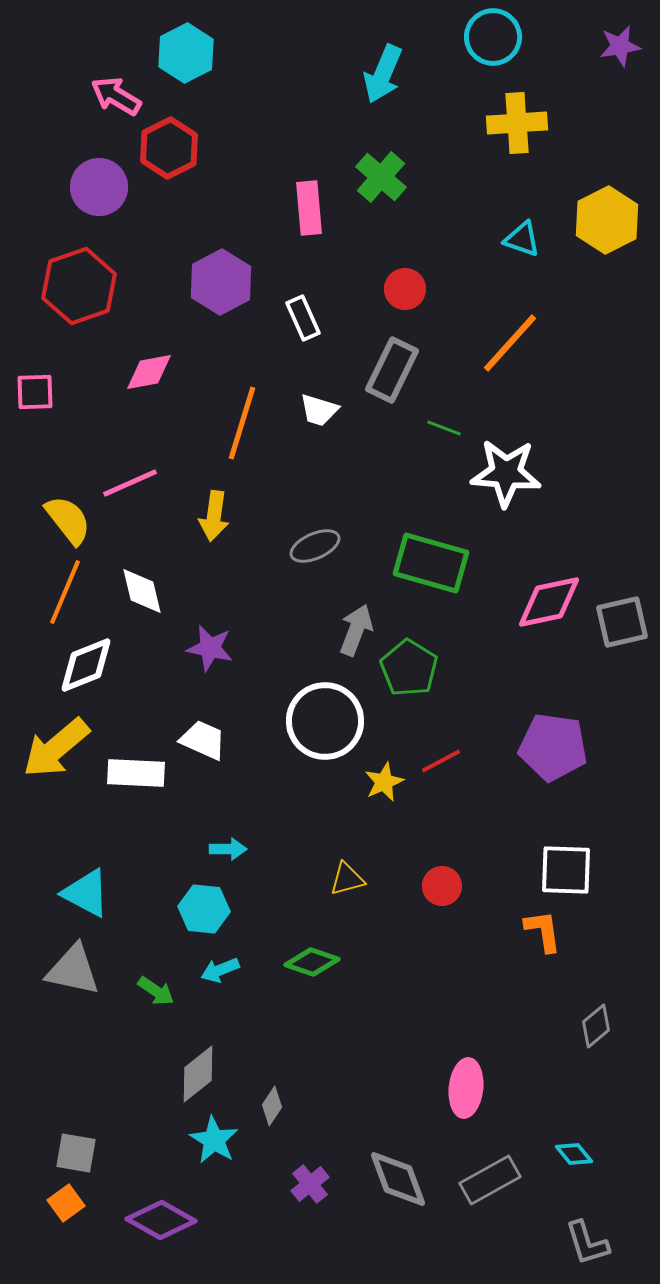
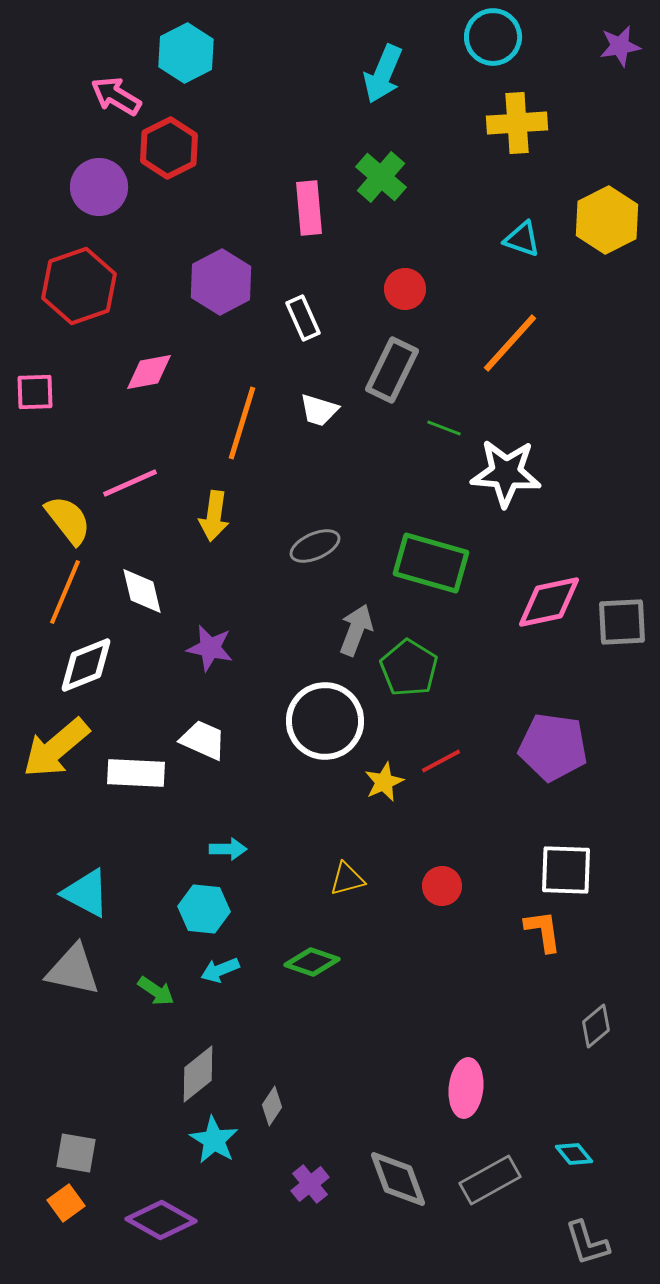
gray square at (622, 622): rotated 10 degrees clockwise
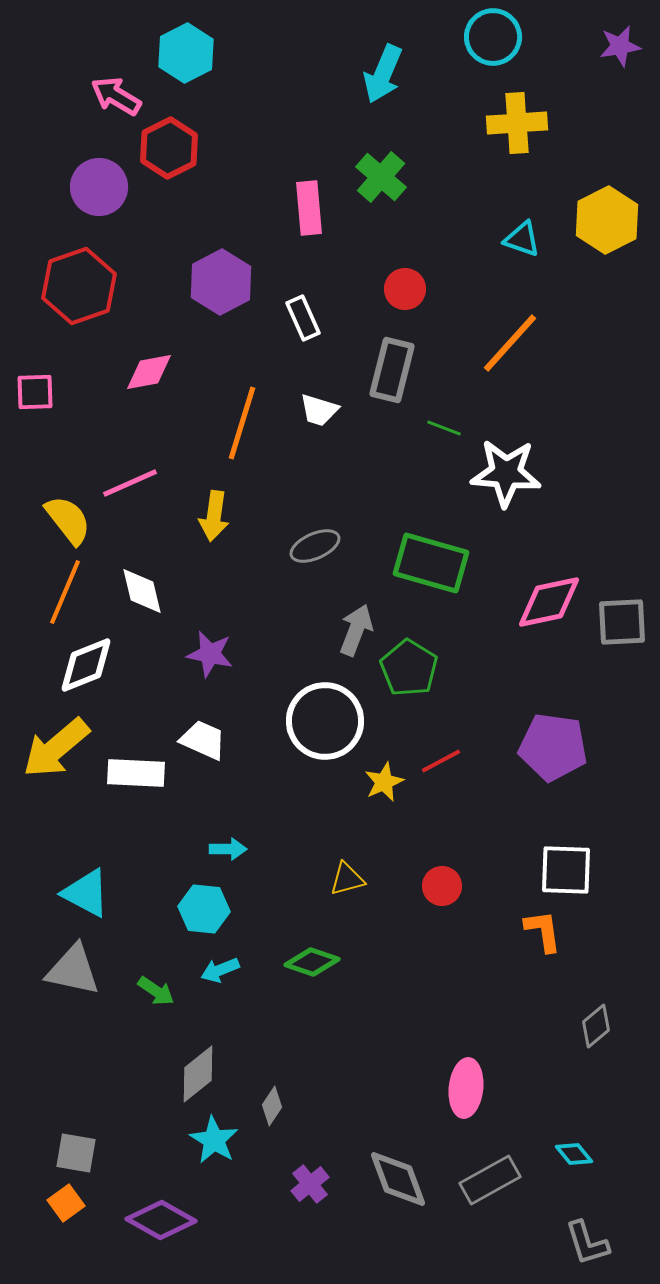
gray rectangle at (392, 370): rotated 12 degrees counterclockwise
purple star at (210, 648): moved 6 px down
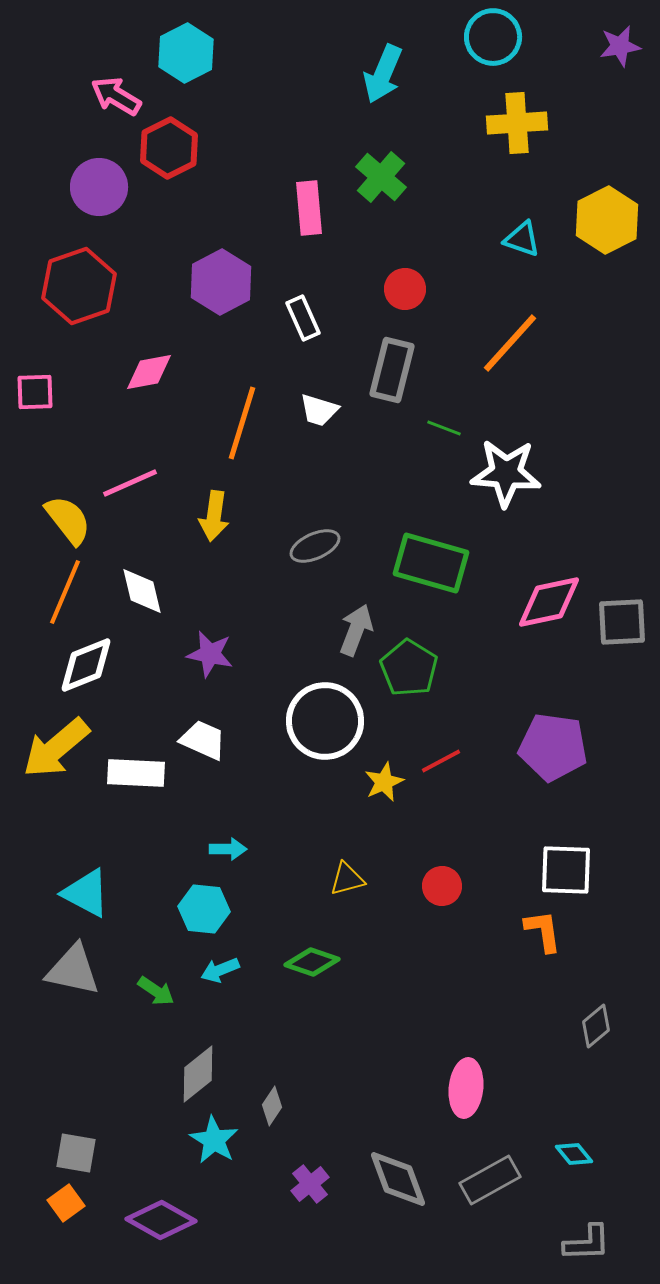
gray L-shape at (587, 1243): rotated 75 degrees counterclockwise
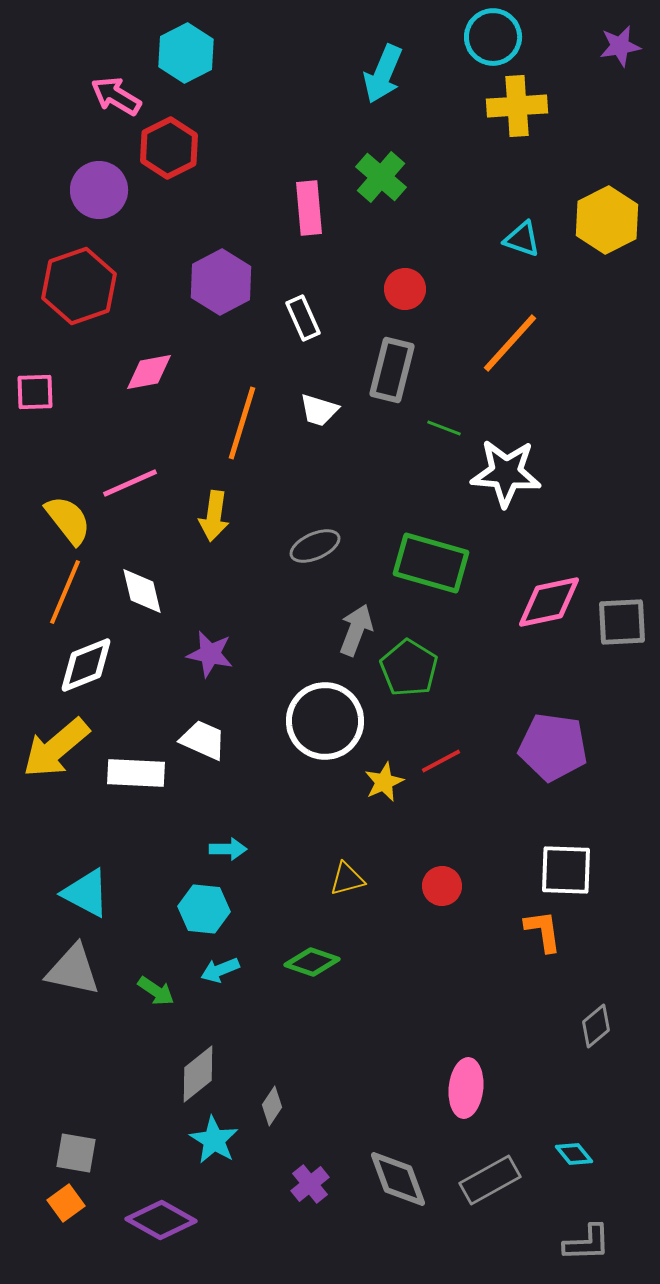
yellow cross at (517, 123): moved 17 px up
purple circle at (99, 187): moved 3 px down
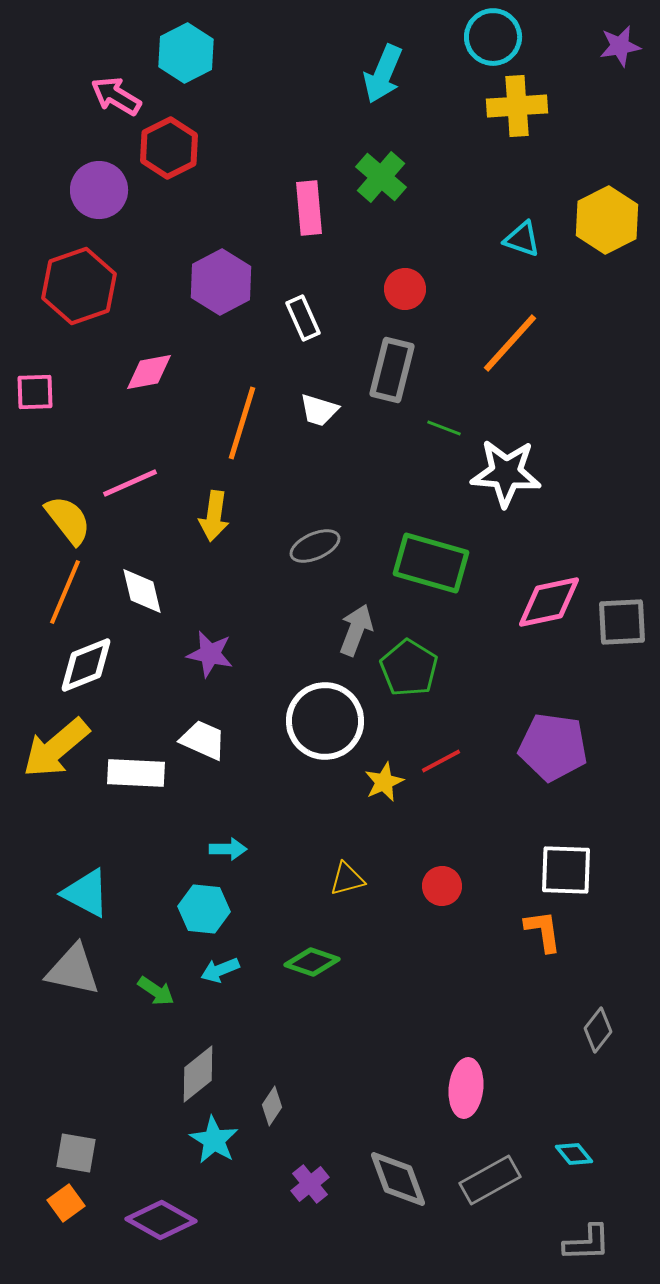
gray diamond at (596, 1026): moved 2 px right, 4 px down; rotated 12 degrees counterclockwise
